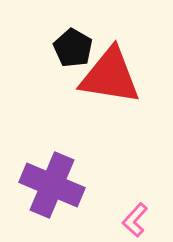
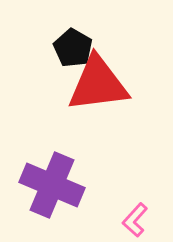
red triangle: moved 12 px left, 8 px down; rotated 16 degrees counterclockwise
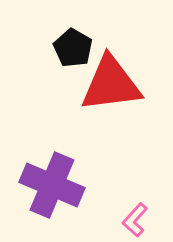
red triangle: moved 13 px right
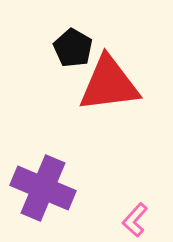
red triangle: moved 2 px left
purple cross: moved 9 px left, 3 px down
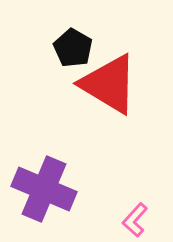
red triangle: rotated 38 degrees clockwise
purple cross: moved 1 px right, 1 px down
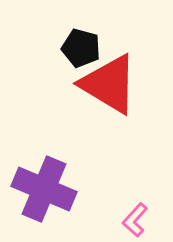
black pentagon: moved 8 px right; rotated 15 degrees counterclockwise
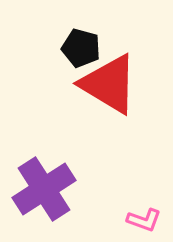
purple cross: rotated 34 degrees clockwise
pink L-shape: moved 9 px right; rotated 112 degrees counterclockwise
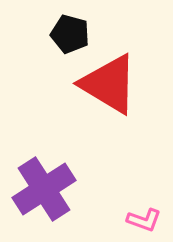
black pentagon: moved 11 px left, 14 px up
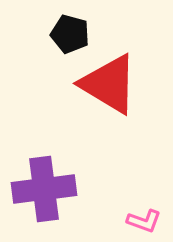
purple cross: rotated 26 degrees clockwise
pink L-shape: moved 1 px down
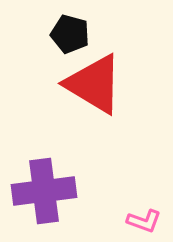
red triangle: moved 15 px left
purple cross: moved 2 px down
